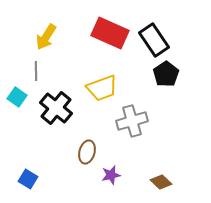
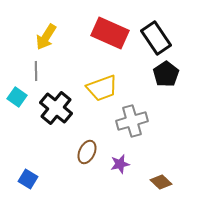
black rectangle: moved 2 px right, 2 px up
brown ellipse: rotated 10 degrees clockwise
purple star: moved 9 px right, 11 px up
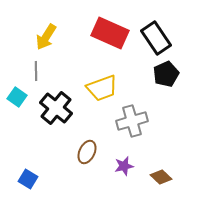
black pentagon: rotated 10 degrees clockwise
purple star: moved 4 px right, 2 px down
brown diamond: moved 5 px up
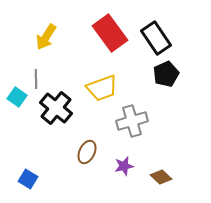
red rectangle: rotated 30 degrees clockwise
gray line: moved 8 px down
